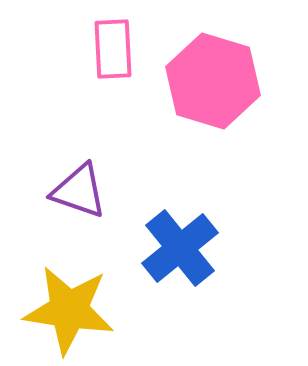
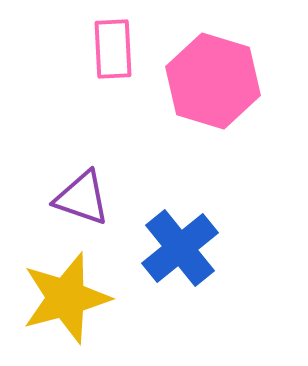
purple triangle: moved 3 px right, 7 px down
yellow star: moved 3 px left, 12 px up; rotated 24 degrees counterclockwise
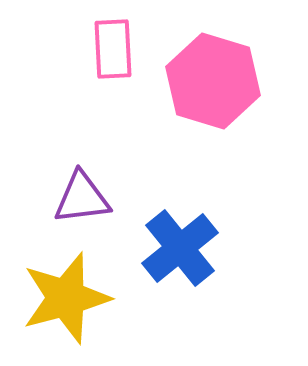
purple triangle: rotated 26 degrees counterclockwise
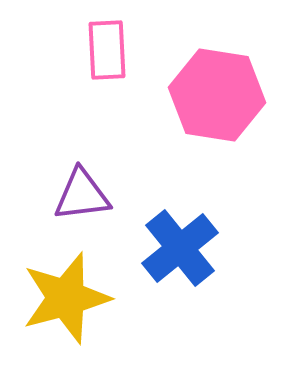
pink rectangle: moved 6 px left, 1 px down
pink hexagon: moved 4 px right, 14 px down; rotated 8 degrees counterclockwise
purple triangle: moved 3 px up
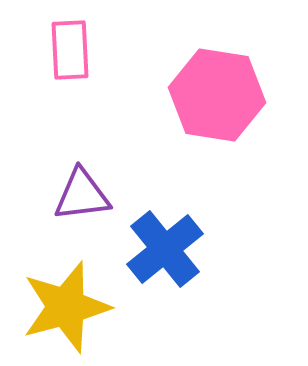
pink rectangle: moved 37 px left
blue cross: moved 15 px left, 1 px down
yellow star: moved 9 px down
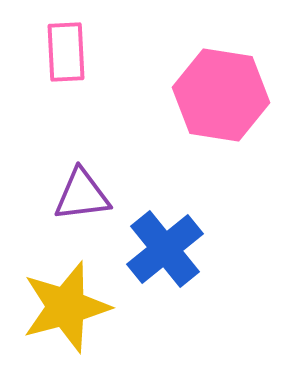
pink rectangle: moved 4 px left, 2 px down
pink hexagon: moved 4 px right
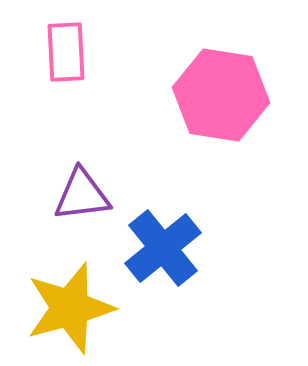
blue cross: moved 2 px left, 1 px up
yellow star: moved 4 px right, 1 px down
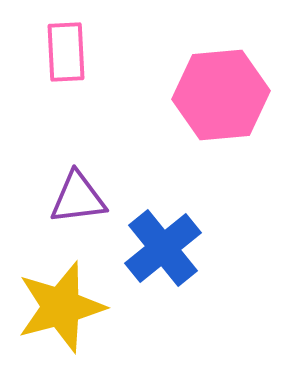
pink hexagon: rotated 14 degrees counterclockwise
purple triangle: moved 4 px left, 3 px down
yellow star: moved 9 px left, 1 px up
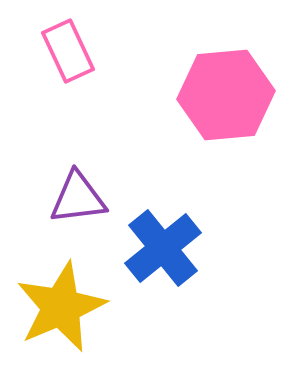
pink rectangle: moved 2 px right, 1 px up; rotated 22 degrees counterclockwise
pink hexagon: moved 5 px right
yellow star: rotated 8 degrees counterclockwise
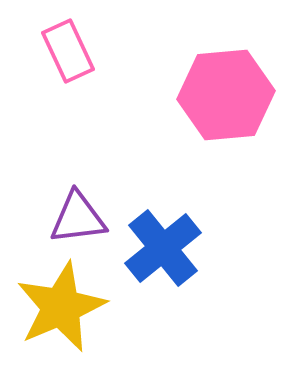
purple triangle: moved 20 px down
